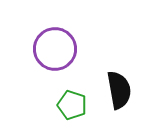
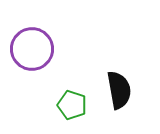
purple circle: moved 23 px left
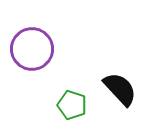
black semicircle: moved 1 px right, 1 px up; rotated 33 degrees counterclockwise
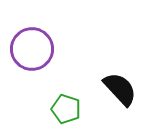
green pentagon: moved 6 px left, 4 px down
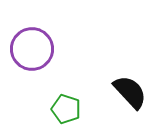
black semicircle: moved 10 px right, 3 px down
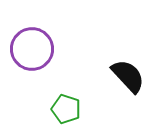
black semicircle: moved 2 px left, 16 px up
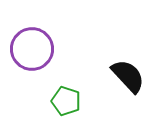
green pentagon: moved 8 px up
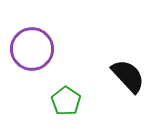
green pentagon: rotated 16 degrees clockwise
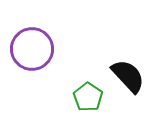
green pentagon: moved 22 px right, 4 px up
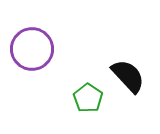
green pentagon: moved 1 px down
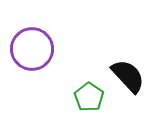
green pentagon: moved 1 px right, 1 px up
